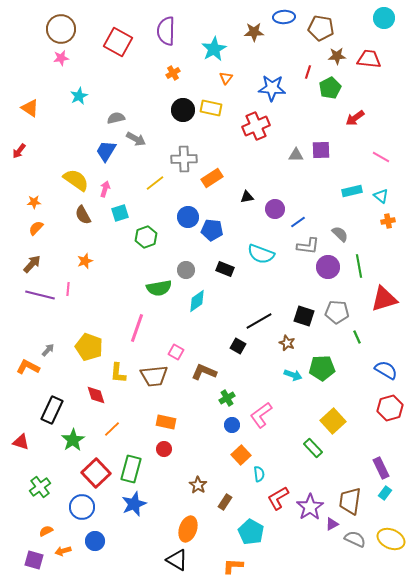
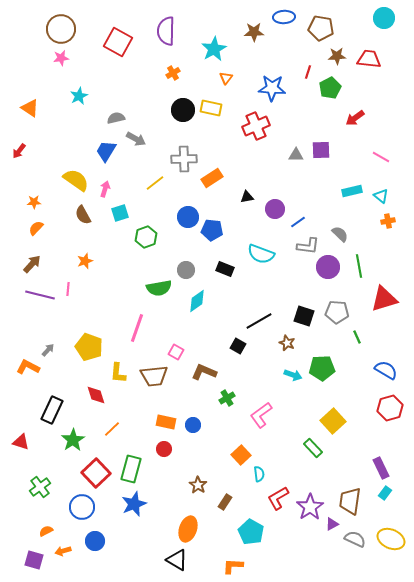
blue circle at (232, 425): moved 39 px left
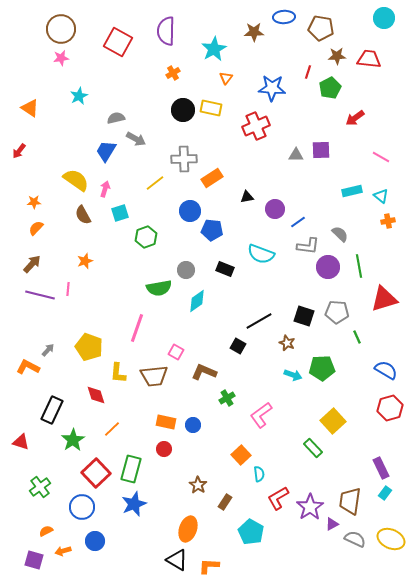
blue circle at (188, 217): moved 2 px right, 6 px up
orange L-shape at (233, 566): moved 24 px left
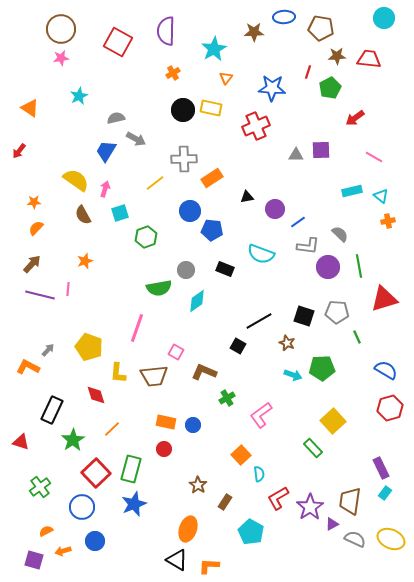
pink line at (381, 157): moved 7 px left
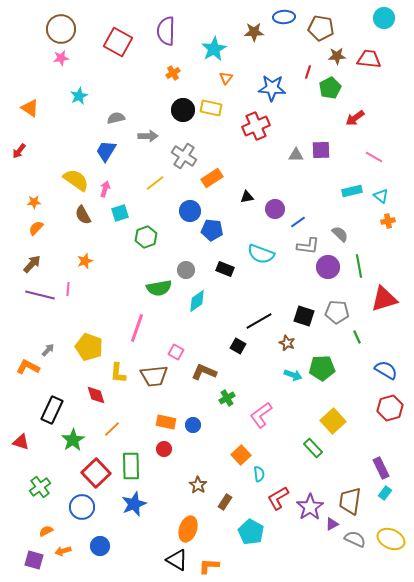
gray arrow at (136, 139): moved 12 px right, 3 px up; rotated 30 degrees counterclockwise
gray cross at (184, 159): moved 3 px up; rotated 35 degrees clockwise
green rectangle at (131, 469): moved 3 px up; rotated 16 degrees counterclockwise
blue circle at (95, 541): moved 5 px right, 5 px down
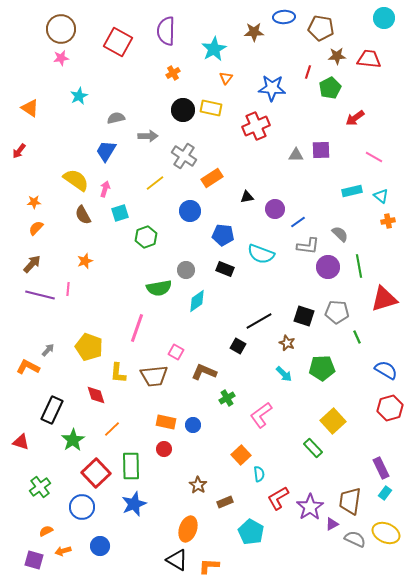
blue pentagon at (212, 230): moved 11 px right, 5 px down
cyan arrow at (293, 375): moved 9 px left, 1 px up; rotated 24 degrees clockwise
brown rectangle at (225, 502): rotated 35 degrees clockwise
yellow ellipse at (391, 539): moved 5 px left, 6 px up
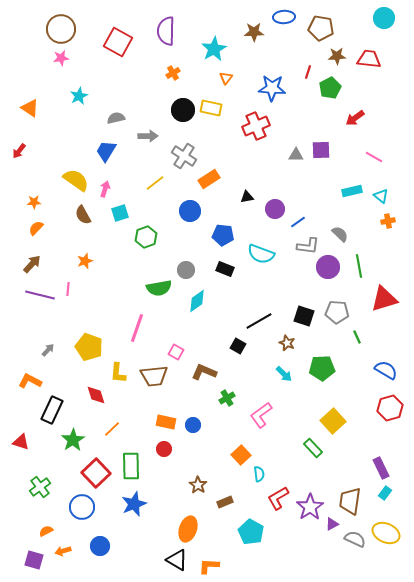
orange rectangle at (212, 178): moved 3 px left, 1 px down
orange L-shape at (28, 367): moved 2 px right, 14 px down
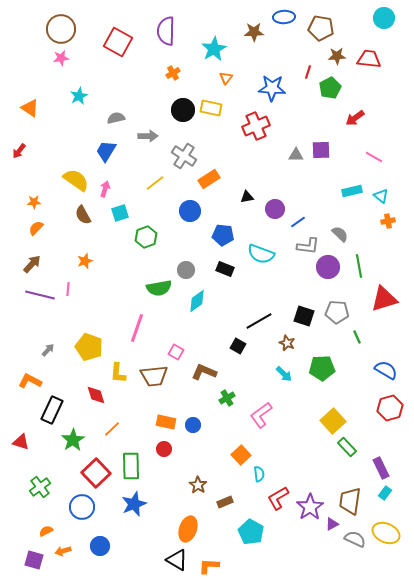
green rectangle at (313, 448): moved 34 px right, 1 px up
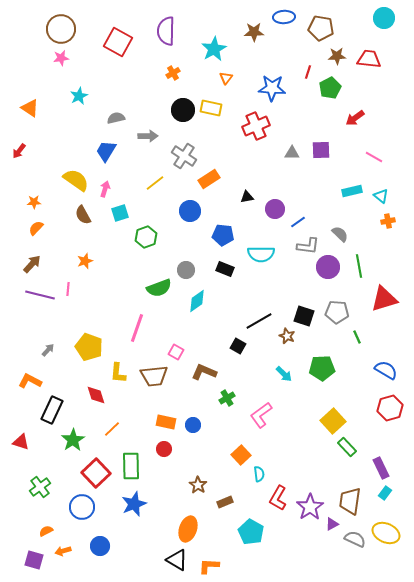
gray triangle at (296, 155): moved 4 px left, 2 px up
cyan semicircle at (261, 254): rotated 20 degrees counterclockwise
green semicircle at (159, 288): rotated 10 degrees counterclockwise
brown star at (287, 343): moved 7 px up
red L-shape at (278, 498): rotated 30 degrees counterclockwise
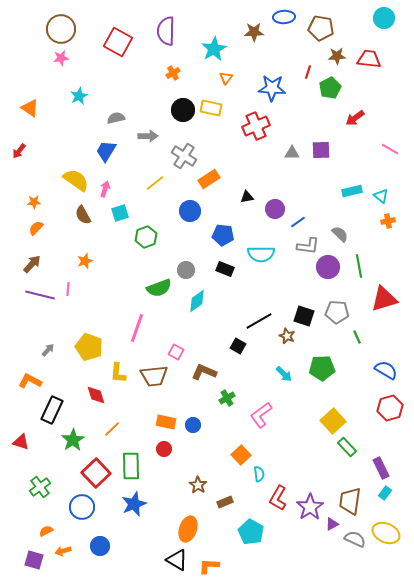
pink line at (374, 157): moved 16 px right, 8 px up
